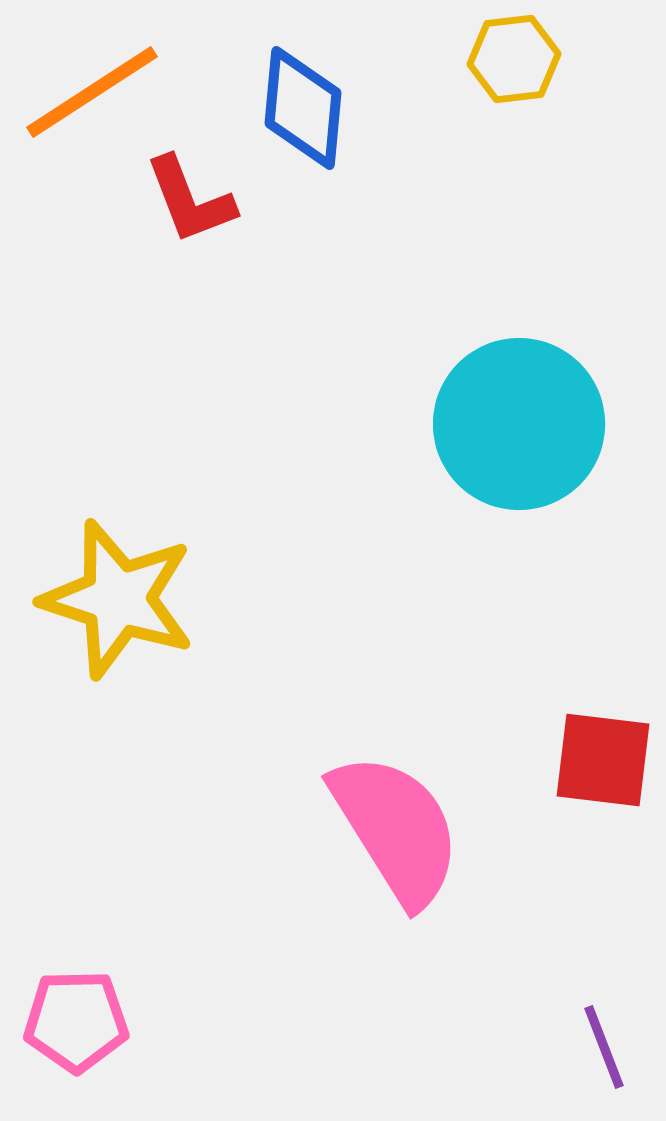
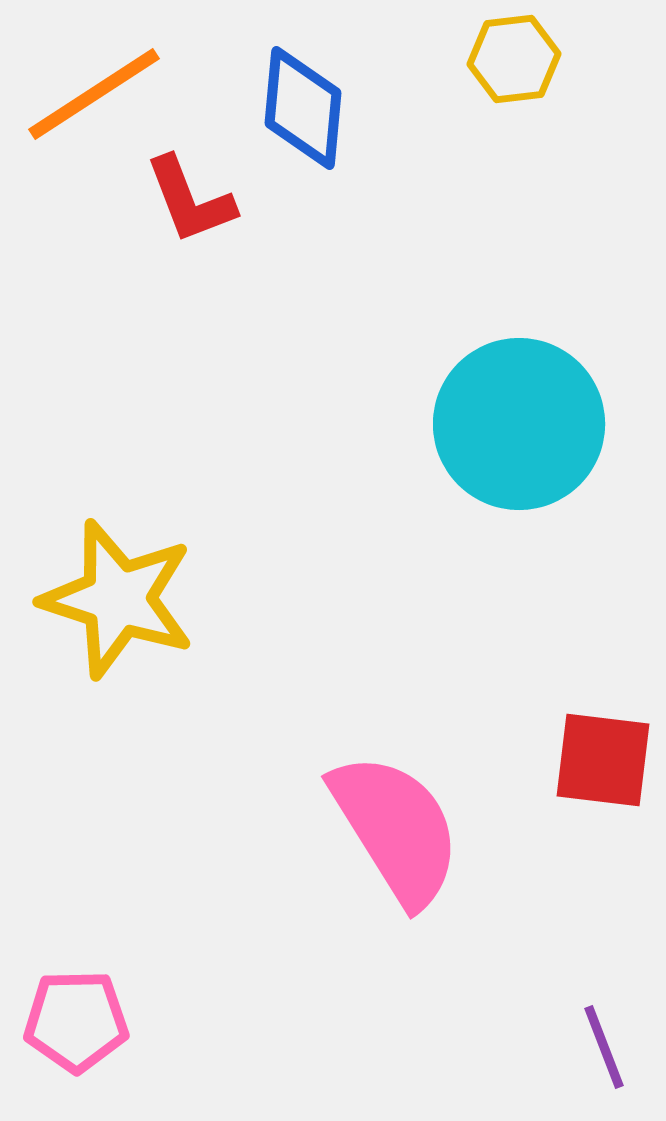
orange line: moved 2 px right, 2 px down
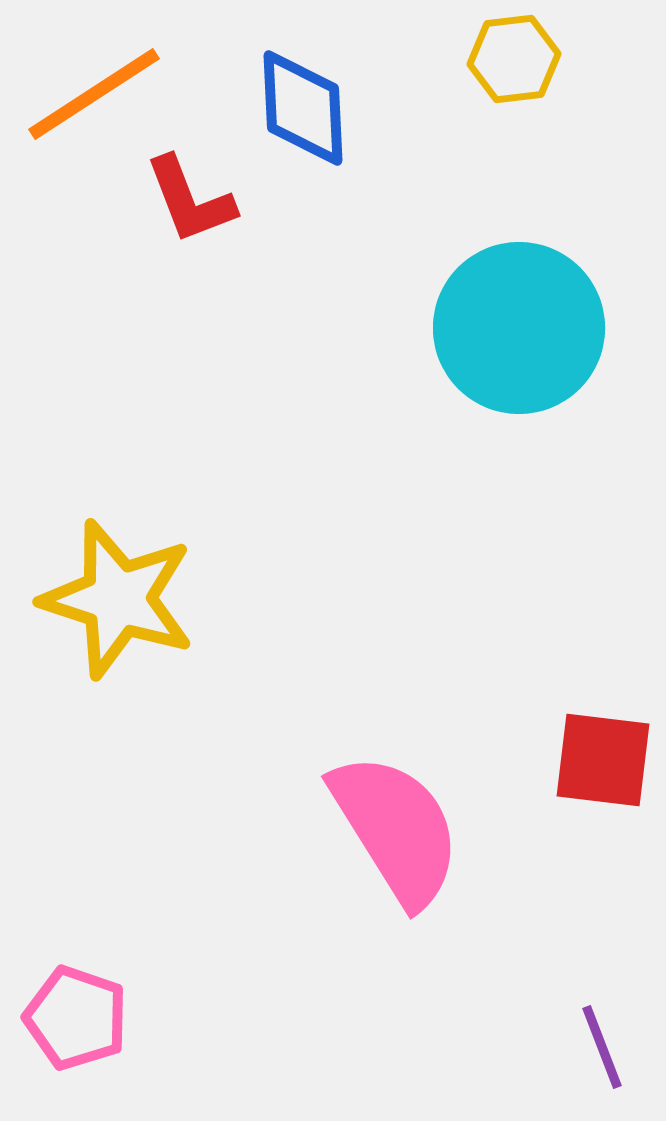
blue diamond: rotated 8 degrees counterclockwise
cyan circle: moved 96 px up
pink pentagon: moved 3 px up; rotated 20 degrees clockwise
purple line: moved 2 px left
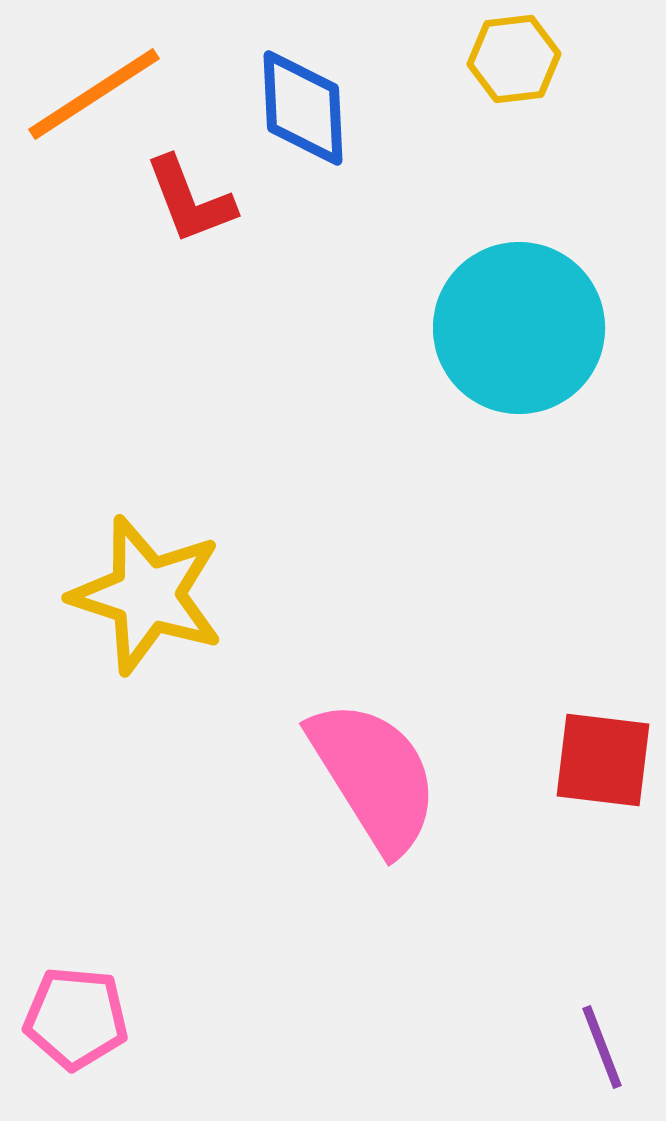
yellow star: moved 29 px right, 4 px up
pink semicircle: moved 22 px left, 53 px up
pink pentagon: rotated 14 degrees counterclockwise
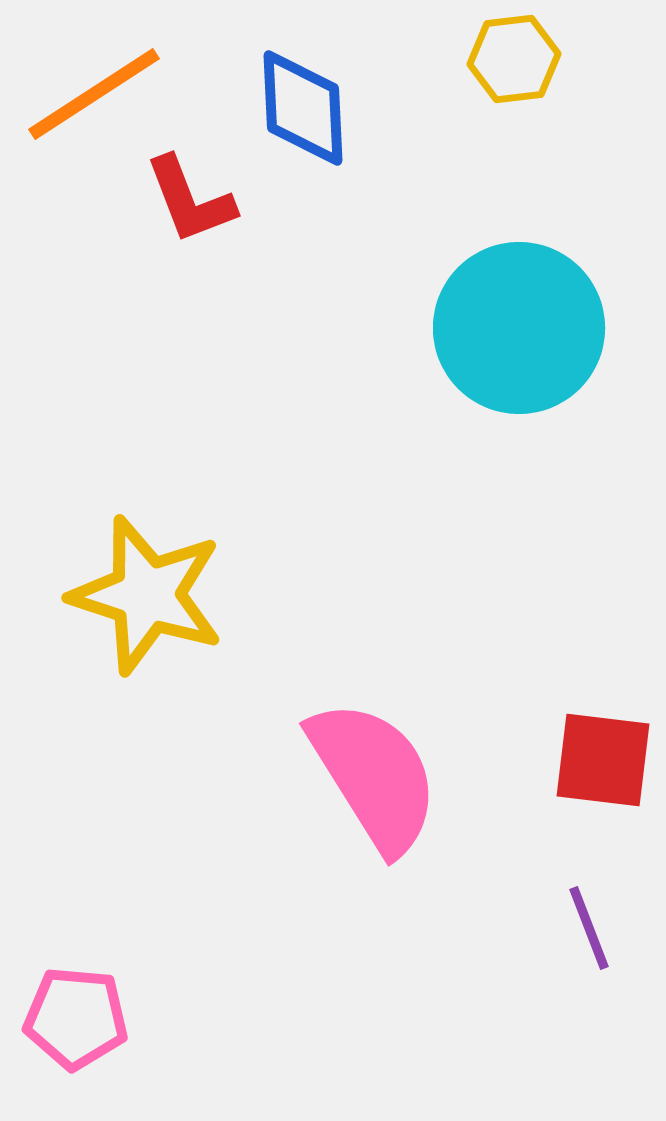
purple line: moved 13 px left, 119 px up
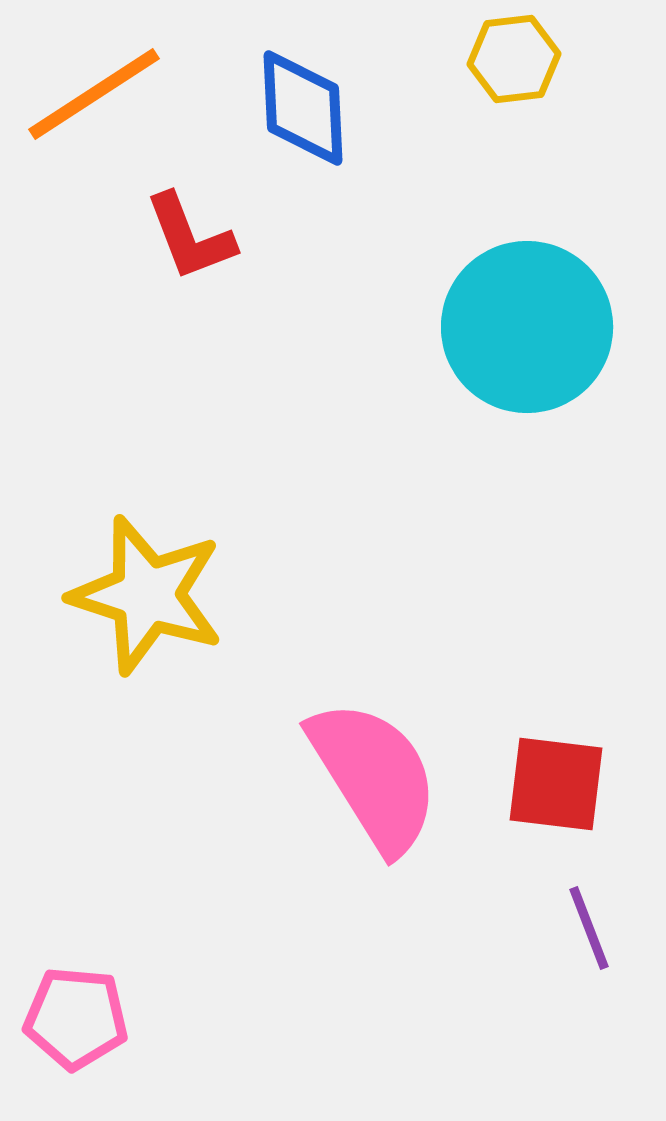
red L-shape: moved 37 px down
cyan circle: moved 8 px right, 1 px up
red square: moved 47 px left, 24 px down
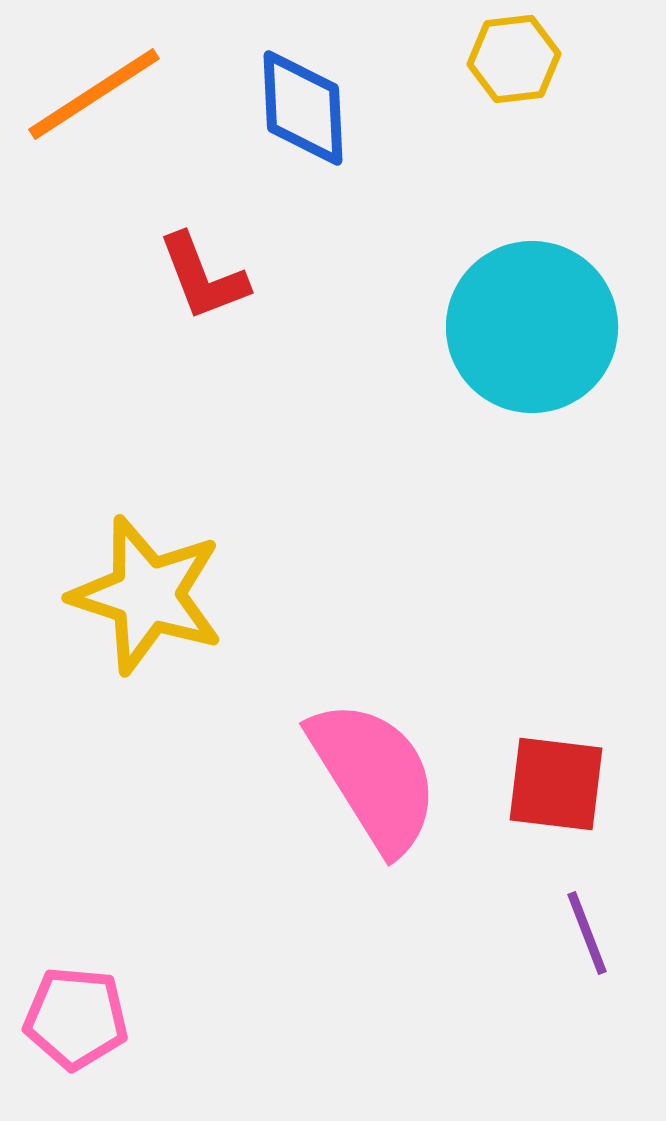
red L-shape: moved 13 px right, 40 px down
cyan circle: moved 5 px right
purple line: moved 2 px left, 5 px down
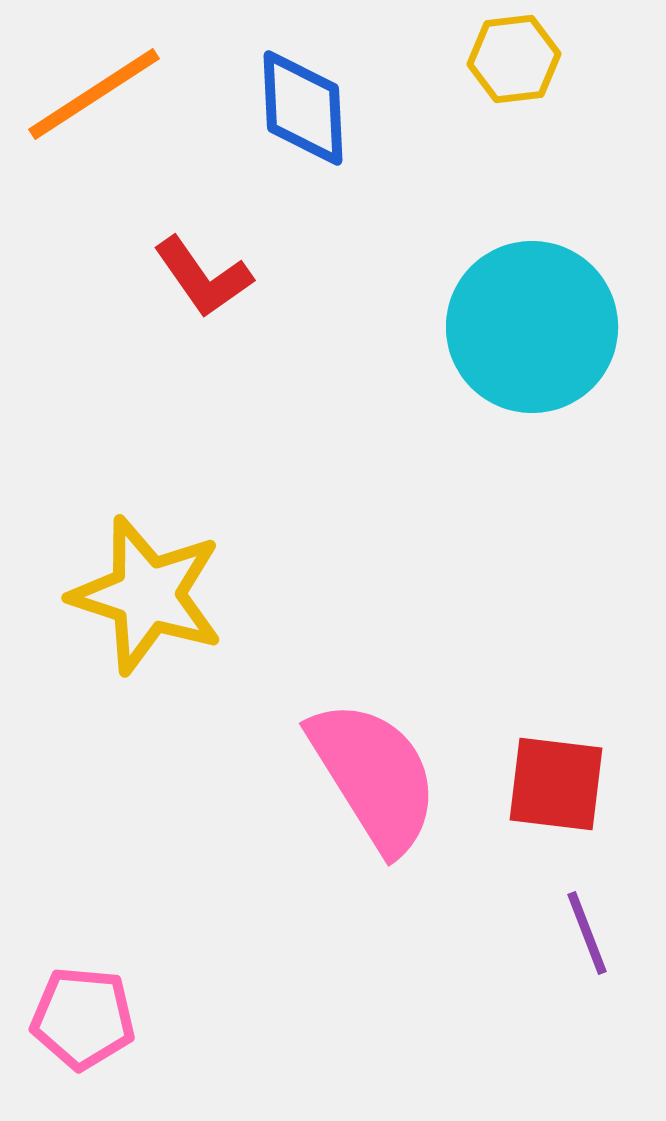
red L-shape: rotated 14 degrees counterclockwise
pink pentagon: moved 7 px right
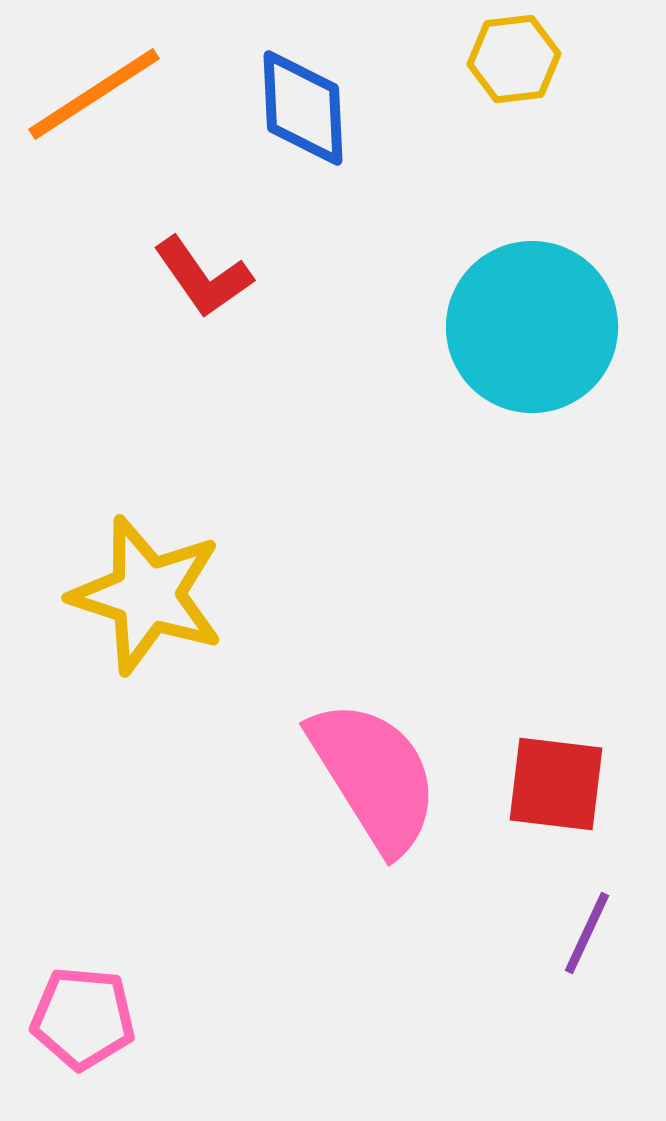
purple line: rotated 46 degrees clockwise
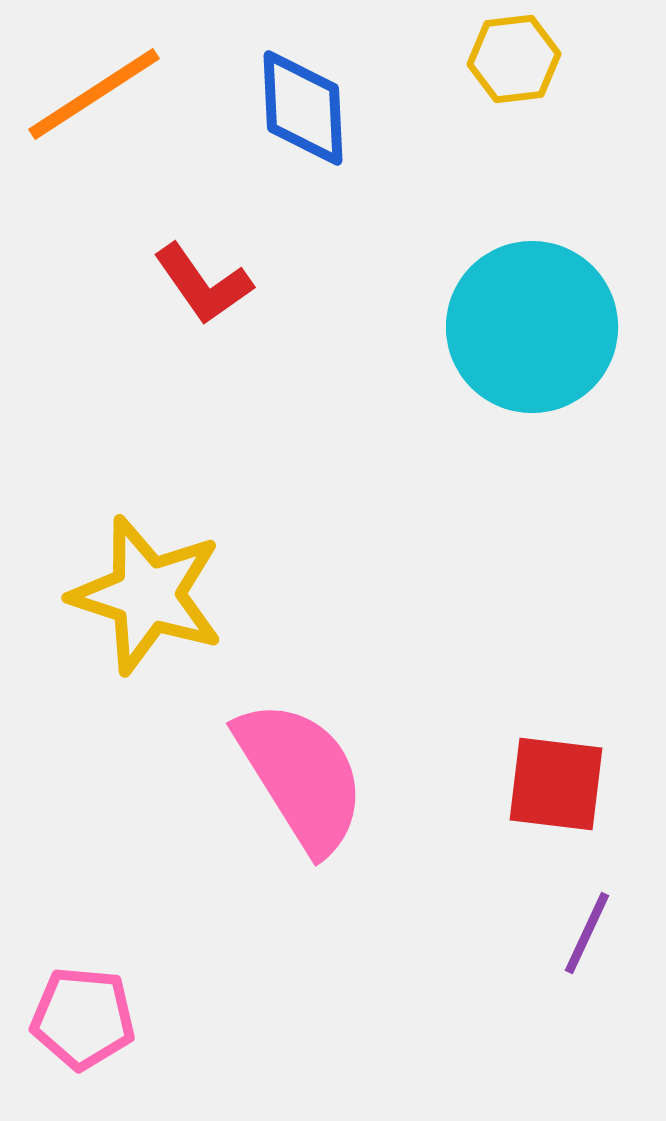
red L-shape: moved 7 px down
pink semicircle: moved 73 px left
